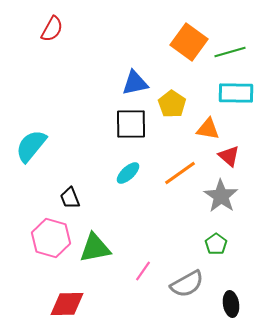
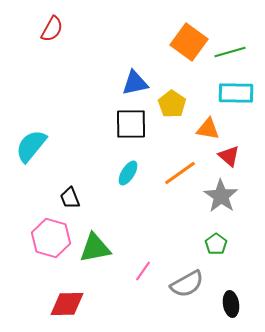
cyan ellipse: rotated 15 degrees counterclockwise
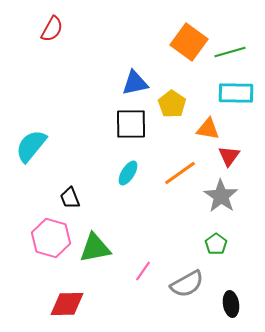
red triangle: rotated 25 degrees clockwise
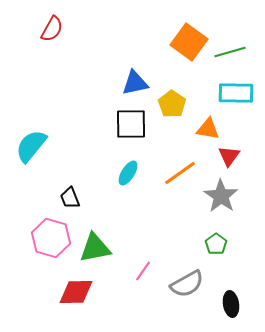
red diamond: moved 9 px right, 12 px up
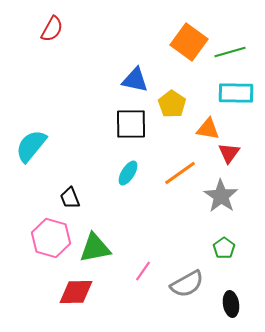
blue triangle: moved 3 px up; rotated 24 degrees clockwise
red triangle: moved 3 px up
green pentagon: moved 8 px right, 4 px down
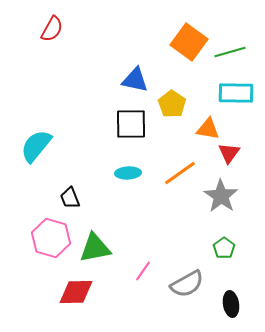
cyan semicircle: moved 5 px right
cyan ellipse: rotated 55 degrees clockwise
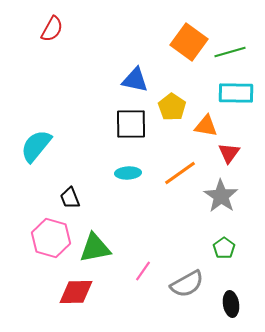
yellow pentagon: moved 3 px down
orange triangle: moved 2 px left, 3 px up
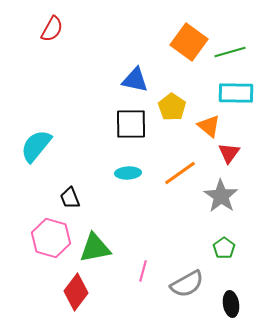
orange triangle: moved 3 px right; rotated 30 degrees clockwise
pink line: rotated 20 degrees counterclockwise
red diamond: rotated 51 degrees counterclockwise
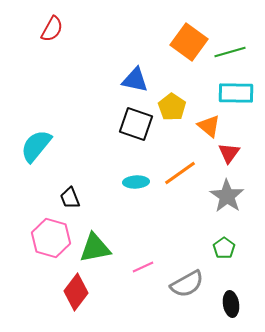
black square: moved 5 px right; rotated 20 degrees clockwise
cyan ellipse: moved 8 px right, 9 px down
gray star: moved 6 px right
pink line: moved 4 px up; rotated 50 degrees clockwise
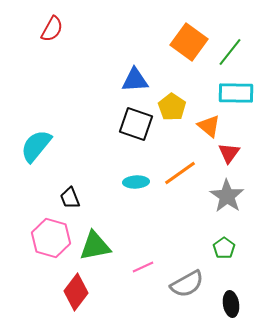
green line: rotated 36 degrees counterclockwise
blue triangle: rotated 16 degrees counterclockwise
green triangle: moved 2 px up
